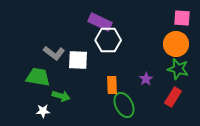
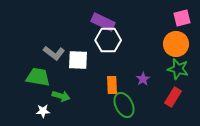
pink square: rotated 18 degrees counterclockwise
purple rectangle: moved 3 px right
purple star: moved 3 px left
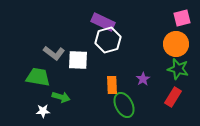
white hexagon: rotated 15 degrees counterclockwise
green arrow: moved 1 px down
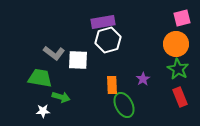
purple rectangle: rotated 35 degrees counterclockwise
green star: rotated 15 degrees clockwise
green trapezoid: moved 2 px right, 1 px down
red rectangle: moved 7 px right; rotated 54 degrees counterclockwise
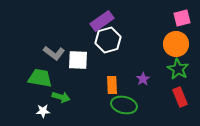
purple rectangle: moved 1 px left, 1 px up; rotated 25 degrees counterclockwise
green ellipse: rotated 50 degrees counterclockwise
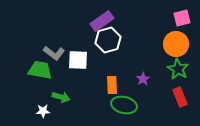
green trapezoid: moved 8 px up
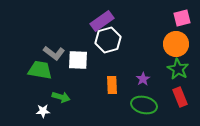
green ellipse: moved 20 px right
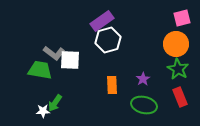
white square: moved 8 px left
green arrow: moved 6 px left, 6 px down; rotated 108 degrees clockwise
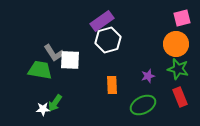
gray L-shape: rotated 20 degrees clockwise
green star: rotated 15 degrees counterclockwise
purple star: moved 5 px right, 3 px up; rotated 16 degrees clockwise
green ellipse: moved 1 px left; rotated 40 degrees counterclockwise
white star: moved 2 px up
